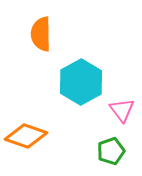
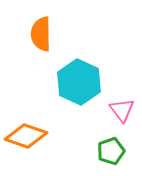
cyan hexagon: moved 2 px left; rotated 6 degrees counterclockwise
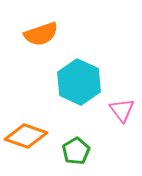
orange semicircle: rotated 108 degrees counterclockwise
green pentagon: moved 35 px left; rotated 12 degrees counterclockwise
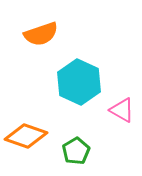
pink triangle: rotated 24 degrees counterclockwise
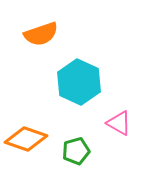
pink triangle: moved 3 px left, 13 px down
orange diamond: moved 3 px down
green pentagon: rotated 16 degrees clockwise
